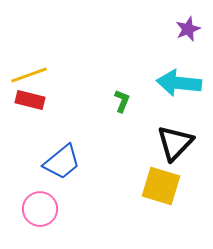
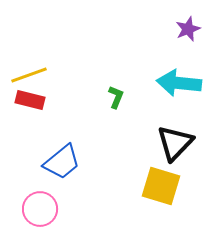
green L-shape: moved 6 px left, 4 px up
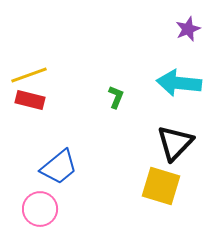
blue trapezoid: moved 3 px left, 5 px down
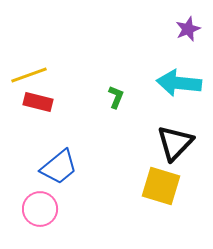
red rectangle: moved 8 px right, 2 px down
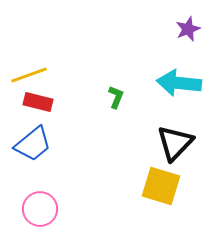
blue trapezoid: moved 26 px left, 23 px up
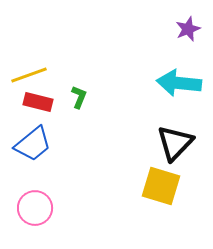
green L-shape: moved 37 px left
pink circle: moved 5 px left, 1 px up
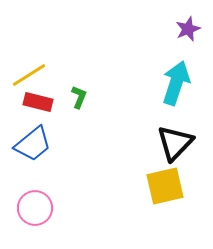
yellow line: rotated 12 degrees counterclockwise
cyan arrow: moved 3 px left; rotated 102 degrees clockwise
yellow square: moved 4 px right; rotated 30 degrees counterclockwise
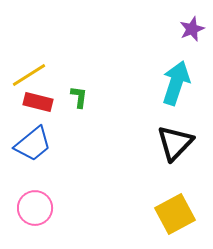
purple star: moved 4 px right
green L-shape: rotated 15 degrees counterclockwise
yellow square: moved 10 px right, 28 px down; rotated 15 degrees counterclockwise
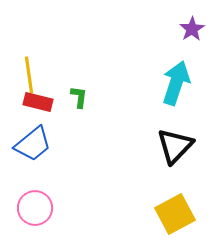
purple star: rotated 10 degrees counterclockwise
yellow line: rotated 66 degrees counterclockwise
black triangle: moved 3 px down
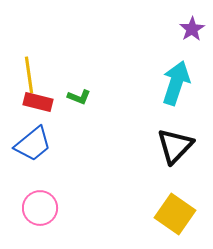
green L-shape: rotated 105 degrees clockwise
pink circle: moved 5 px right
yellow square: rotated 27 degrees counterclockwise
